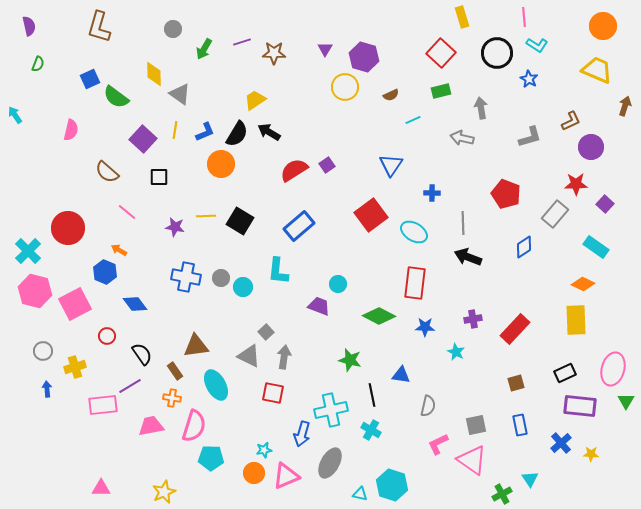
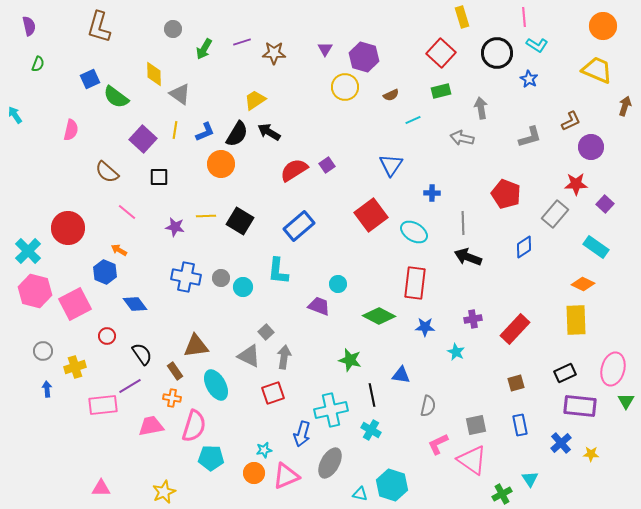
red square at (273, 393): rotated 30 degrees counterclockwise
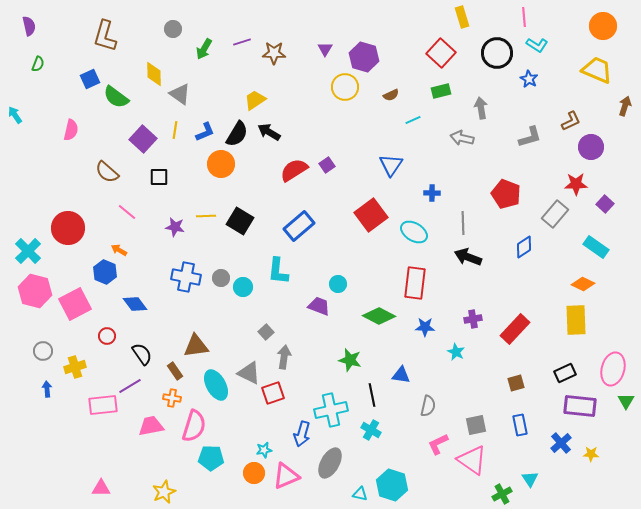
brown L-shape at (99, 27): moved 6 px right, 9 px down
gray triangle at (249, 356): moved 17 px down
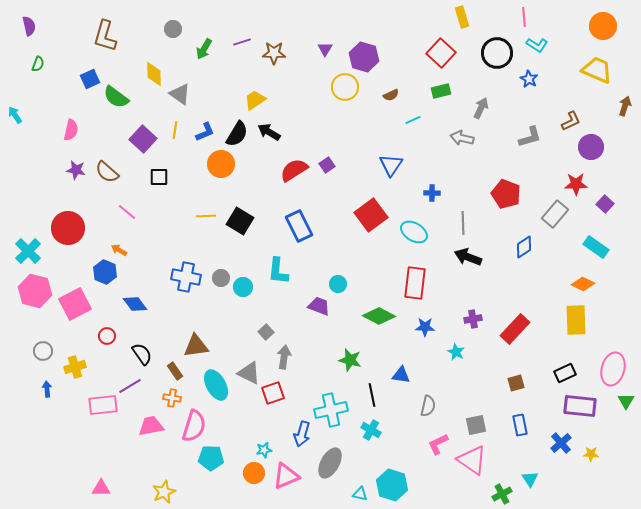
gray arrow at (481, 108): rotated 35 degrees clockwise
blue rectangle at (299, 226): rotated 76 degrees counterclockwise
purple star at (175, 227): moved 99 px left, 57 px up
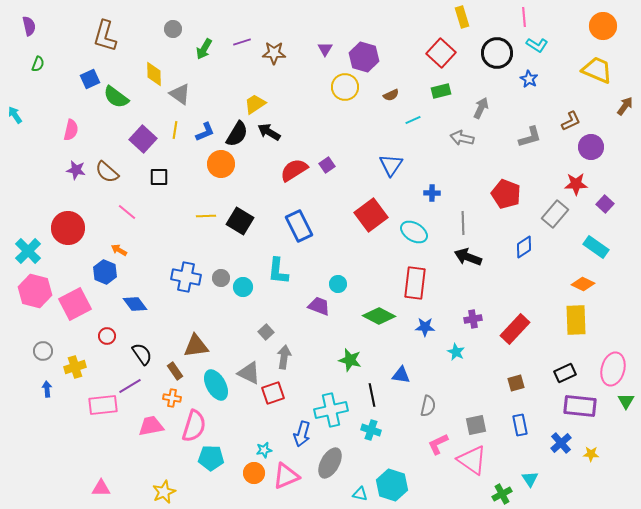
yellow trapezoid at (255, 100): moved 4 px down
brown arrow at (625, 106): rotated 18 degrees clockwise
cyan cross at (371, 430): rotated 12 degrees counterclockwise
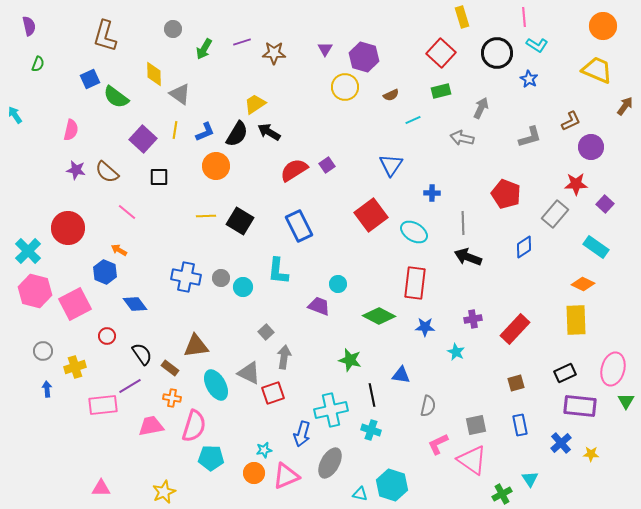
orange circle at (221, 164): moved 5 px left, 2 px down
brown rectangle at (175, 371): moved 5 px left, 3 px up; rotated 18 degrees counterclockwise
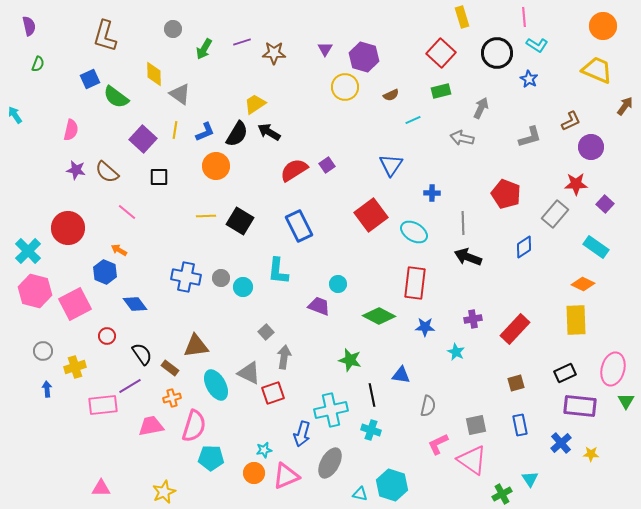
orange cross at (172, 398): rotated 24 degrees counterclockwise
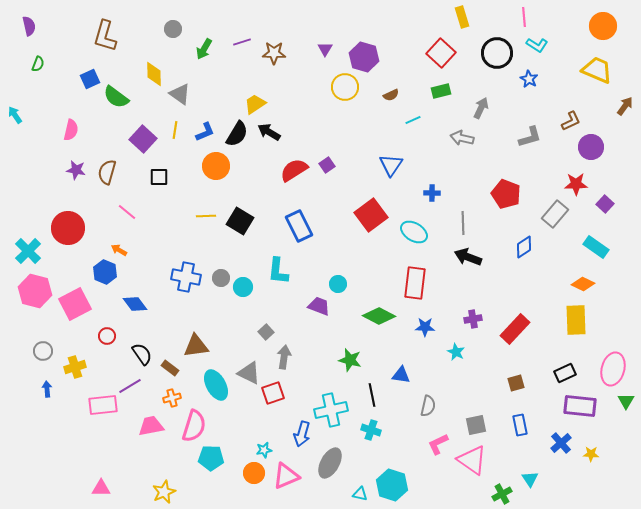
brown semicircle at (107, 172): rotated 65 degrees clockwise
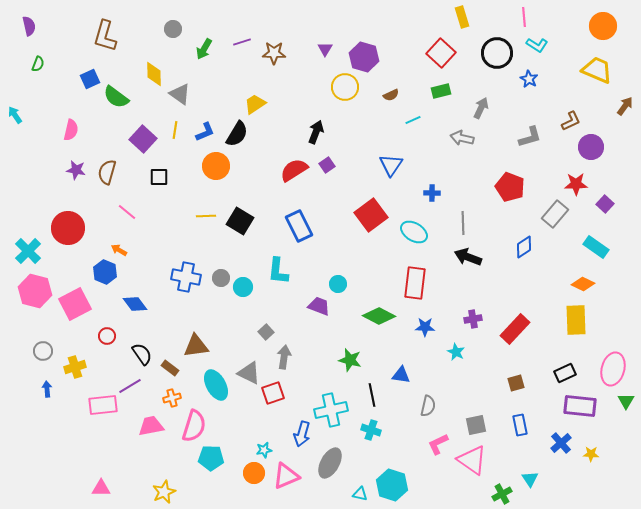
black arrow at (269, 132): moved 47 px right; rotated 80 degrees clockwise
red pentagon at (506, 194): moved 4 px right, 7 px up
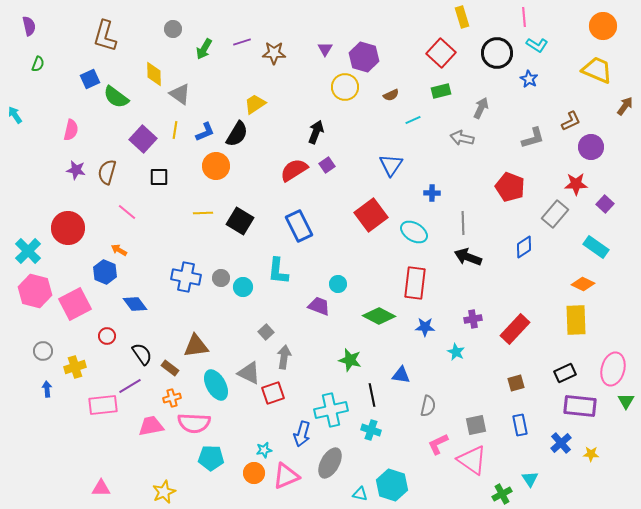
gray L-shape at (530, 137): moved 3 px right, 1 px down
yellow line at (206, 216): moved 3 px left, 3 px up
pink semicircle at (194, 426): moved 3 px up; rotated 76 degrees clockwise
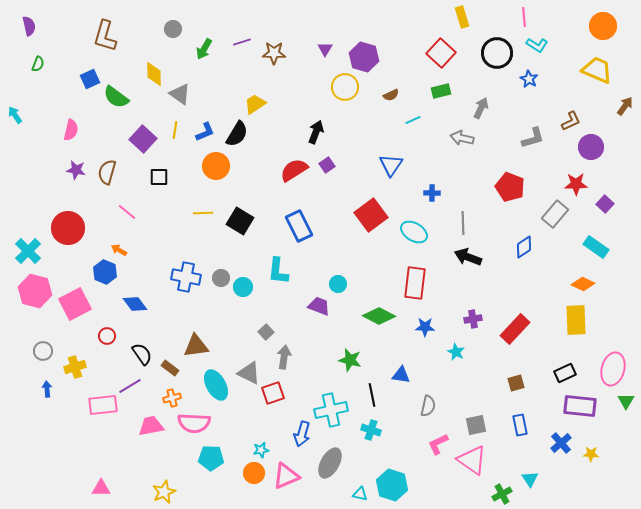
cyan star at (264, 450): moved 3 px left
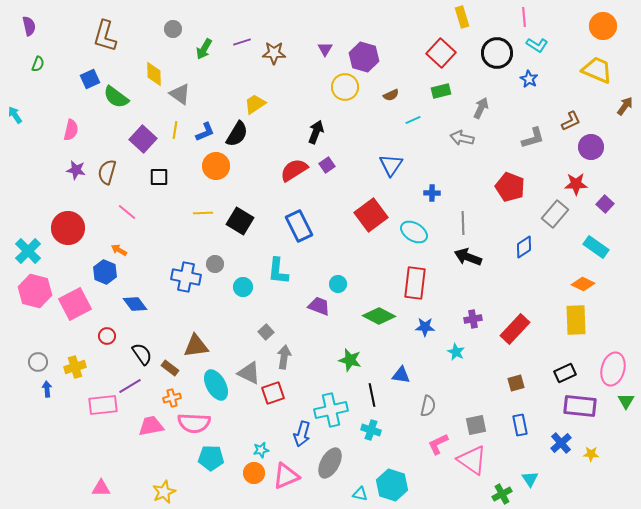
gray circle at (221, 278): moved 6 px left, 14 px up
gray circle at (43, 351): moved 5 px left, 11 px down
